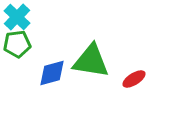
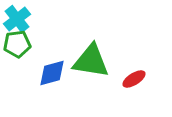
cyan cross: moved 2 px down; rotated 8 degrees clockwise
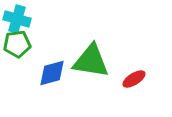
cyan cross: rotated 36 degrees counterclockwise
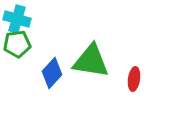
blue diamond: rotated 32 degrees counterclockwise
red ellipse: rotated 50 degrees counterclockwise
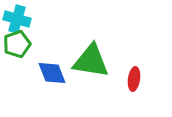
green pentagon: rotated 12 degrees counterclockwise
blue diamond: rotated 64 degrees counterclockwise
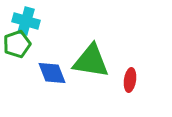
cyan cross: moved 9 px right, 2 px down
red ellipse: moved 4 px left, 1 px down
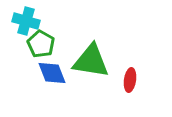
green pentagon: moved 24 px right; rotated 24 degrees counterclockwise
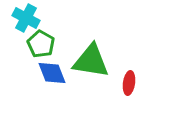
cyan cross: moved 3 px up; rotated 12 degrees clockwise
red ellipse: moved 1 px left, 3 px down
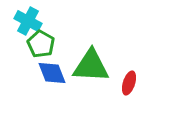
cyan cross: moved 2 px right, 3 px down
green triangle: moved 5 px down; rotated 6 degrees counterclockwise
red ellipse: rotated 10 degrees clockwise
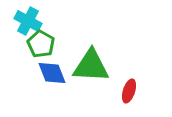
red ellipse: moved 8 px down
